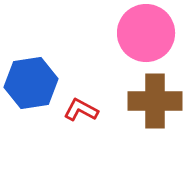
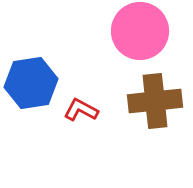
pink circle: moved 6 px left, 2 px up
brown cross: rotated 6 degrees counterclockwise
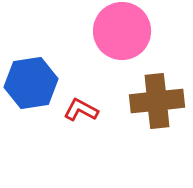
pink circle: moved 18 px left
brown cross: moved 2 px right
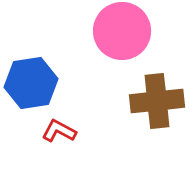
red L-shape: moved 22 px left, 21 px down
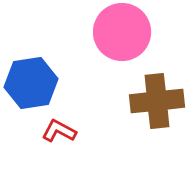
pink circle: moved 1 px down
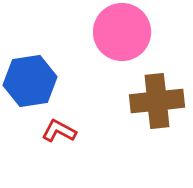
blue hexagon: moved 1 px left, 2 px up
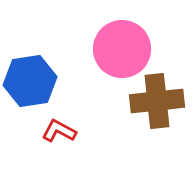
pink circle: moved 17 px down
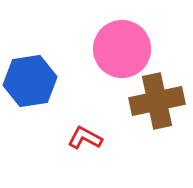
brown cross: rotated 6 degrees counterclockwise
red L-shape: moved 26 px right, 7 px down
